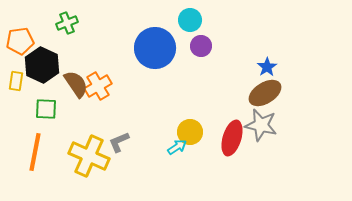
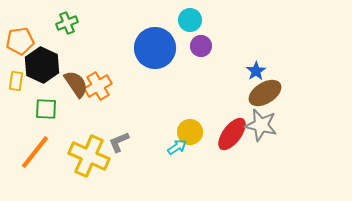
blue star: moved 11 px left, 4 px down
red ellipse: moved 4 px up; rotated 20 degrees clockwise
orange line: rotated 27 degrees clockwise
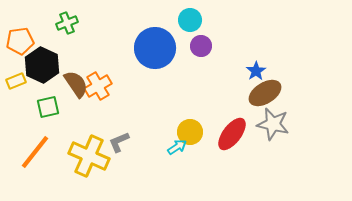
yellow rectangle: rotated 60 degrees clockwise
green square: moved 2 px right, 2 px up; rotated 15 degrees counterclockwise
gray star: moved 12 px right, 1 px up
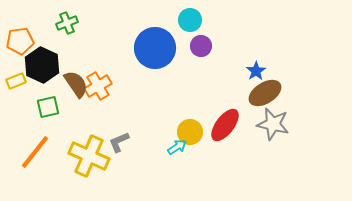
red ellipse: moved 7 px left, 9 px up
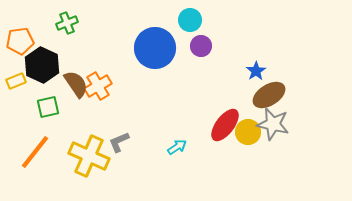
brown ellipse: moved 4 px right, 2 px down
yellow circle: moved 58 px right
